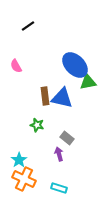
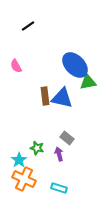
green star: moved 23 px down
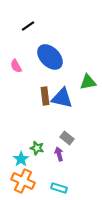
blue ellipse: moved 25 px left, 8 px up
cyan star: moved 2 px right, 1 px up
orange cross: moved 1 px left, 2 px down
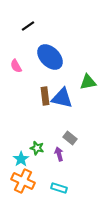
gray rectangle: moved 3 px right
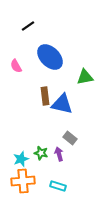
green triangle: moved 3 px left, 5 px up
blue triangle: moved 6 px down
green star: moved 4 px right, 5 px down
cyan star: rotated 14 degrees clockwise
orange cross: rotated 30 degrees counterclockwise
cyan rectangle: moved 1 px left, 2 px up
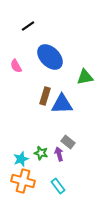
brown rectangle: rotated 24 degrees clockwise
blue triangle: rotated 15 degrees counterclockwise
gray rectangle: moved 2 px left, 4 px down
orange cross: rotated 20 degrees clockwise
cyan rectangle: rotated 35 degrees clockwise
